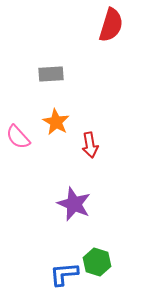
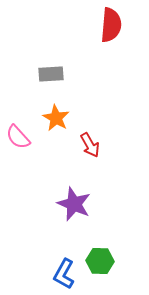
red semicircle: rotated 12 degrees counterclockwise
orange star: moved 4 px up
red arrow: rotated 20 degrees counterclockwise
green hexagon: moved 3 px right, 1 px up; rotated 16 degrees counterclockwise
blue L-shape: rotated 56 degrees counterclockwise
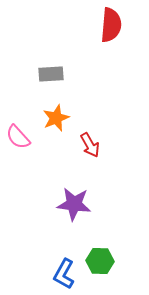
orange star: rotated 20 degrees clockwise
purple star: rotated 16 degrees counterclockwise
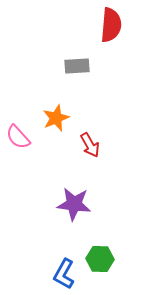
gray rectangle: moved 26 px right, 8 px up
green hexagon: moved 2 px up
